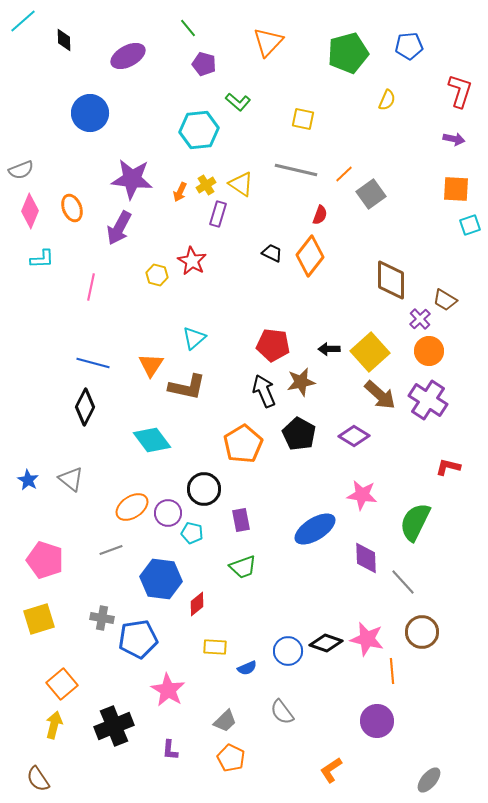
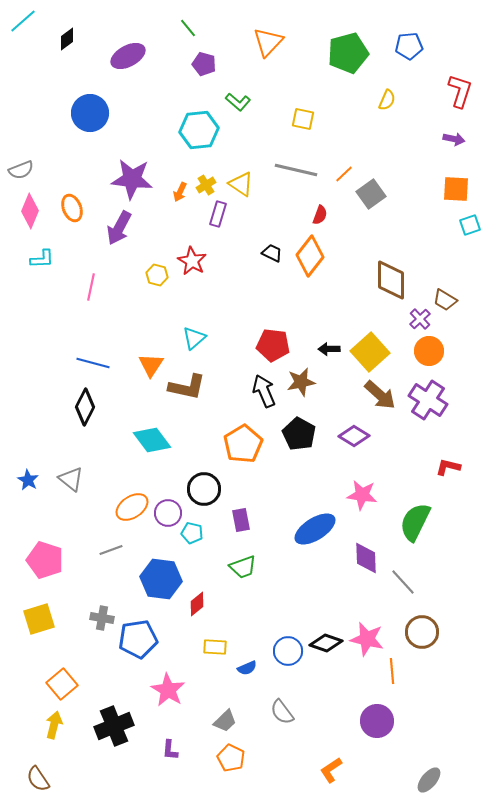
black diamond at (64, 40): moved 3 px right, 1 px up; rotated 55 degrees clockwise
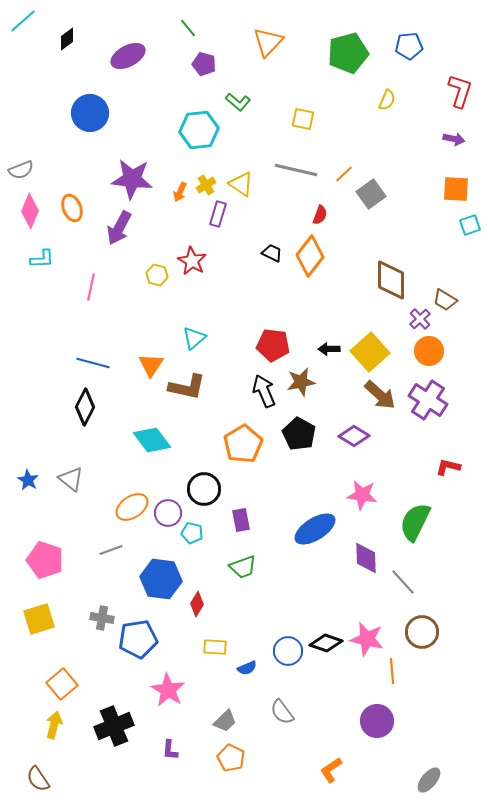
red diamond at (197, 604): rotated 20 degrees counterclockwise
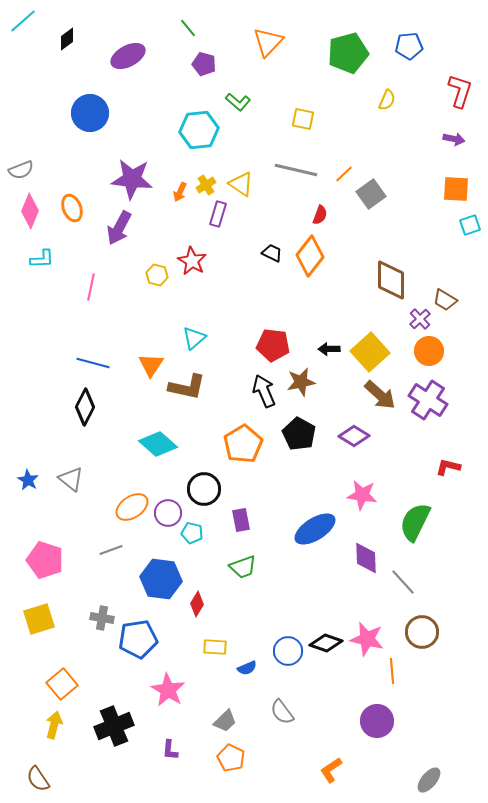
cyan diamond at (152, 440): moved 6 px right, 4 px down; rotated 12 degrees counterclockwise
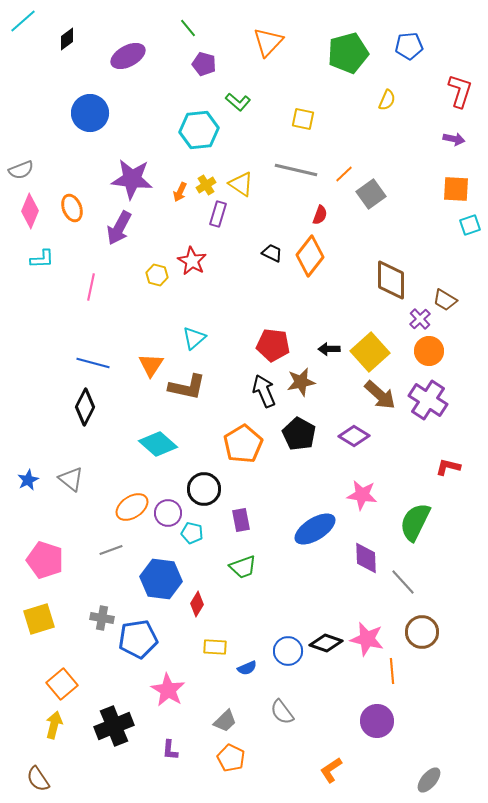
blue star at (28, 480): rotated 15 degrees clockwise
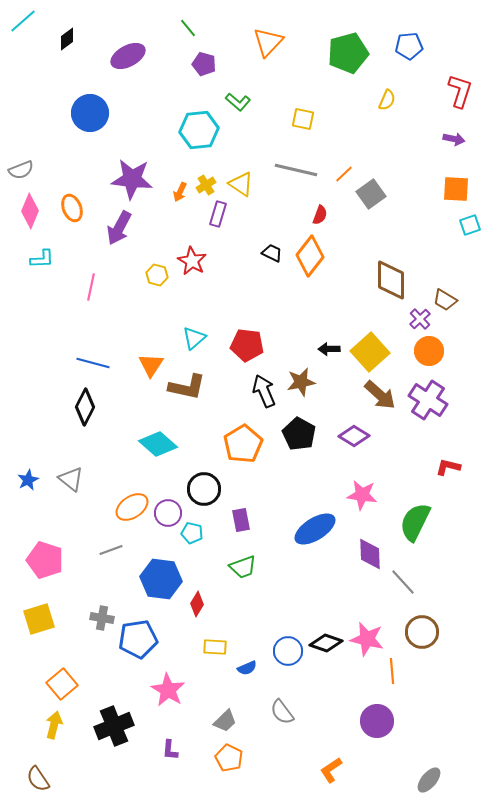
red pentagon at (273, 345): moved 26 px left
purple diamond at (366, 558): moved 4 px right, 4 px up
orange pentagon at (231, 758): moved 2 px left
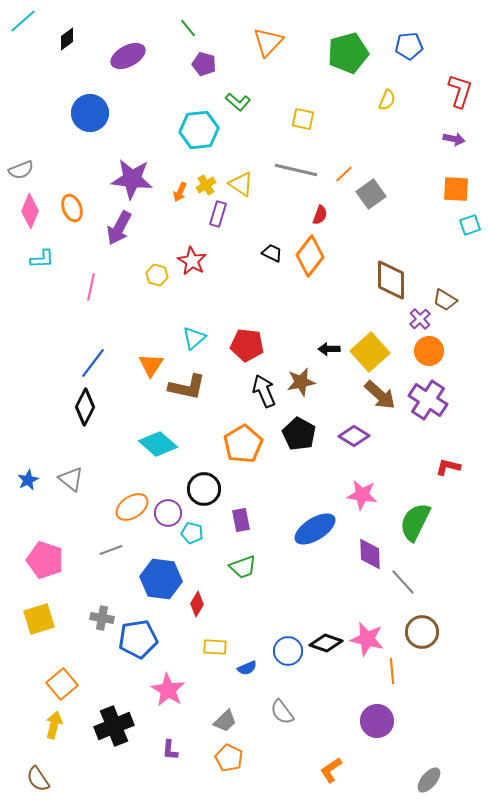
blue line at (93, 363): rotated 68 degrees counterclockwise
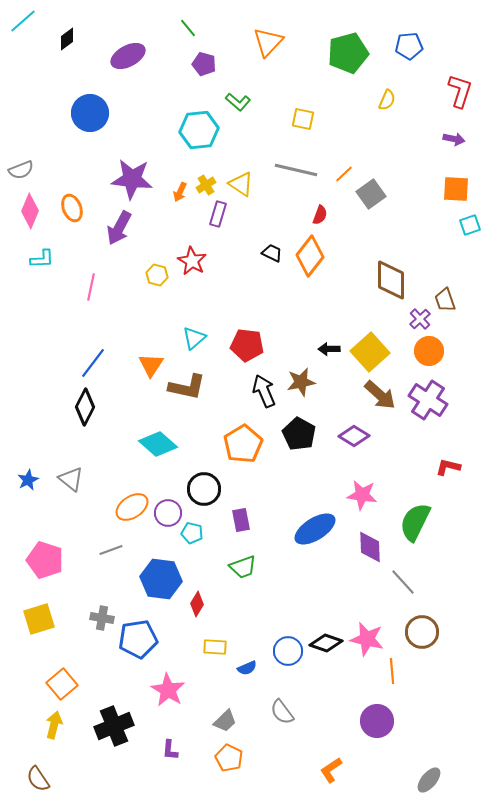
brown trapezoid at (445, 300): rotated 40 degrees clockwise
purple diamond at (370, 554): moved 7 px up
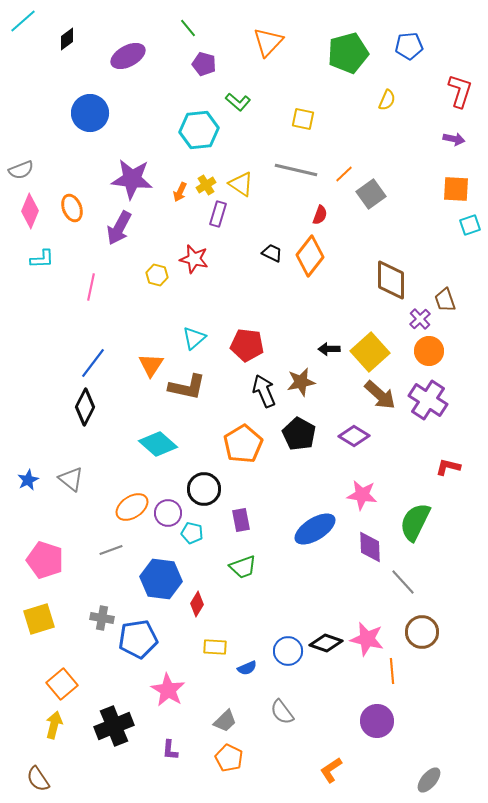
red star at (192, 261): moved 2 px right, 2 px up; rotated 16 degrees counterclockwise
